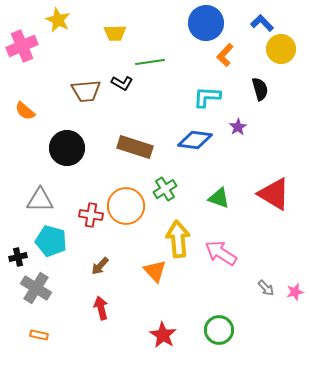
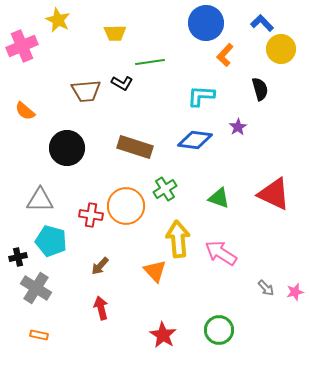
cyan L-shape: moved 6 px left, 1 px up
red triangle: rotated 6 degrees counterclockwise
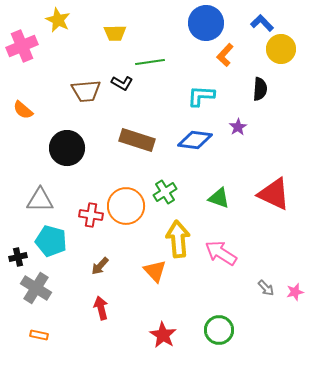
black semicircle: rotated 20 degrees clockwise
orange semicircle: moved 2 px left, 1 px up
brown rectangle: moved 2 px right, 7 px up
green cross: moved 3 px down
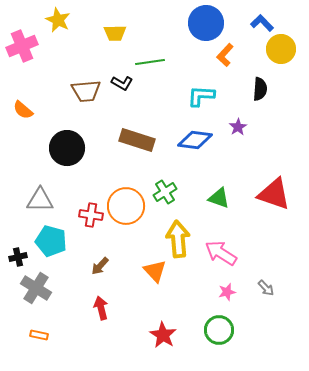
red triangle: rotated 6 degrees counterclockwise
pink star: moved 68 px left
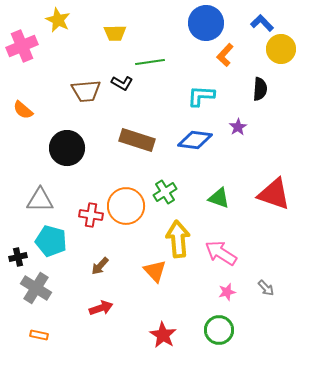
red arrow: rotated 85 degrees clockwise
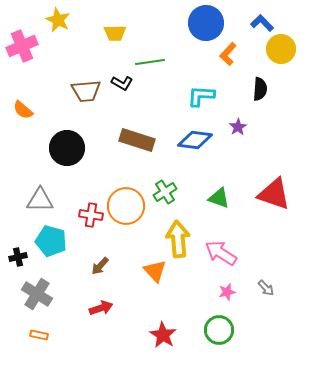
orange L-shape: moved 3 px right, 1 px up
gray cross: moved 1 px right, 6 px down
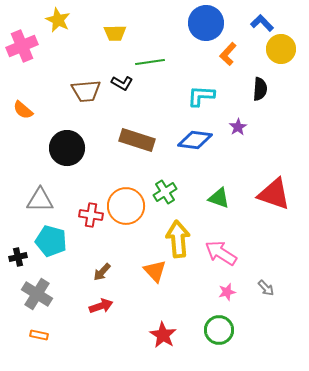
brown arrow: moved 2 px right, 6 px down
red arrow: moved 2 px up
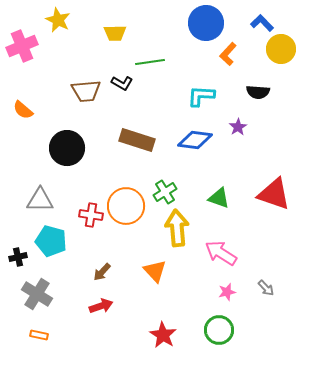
black semicircle: moved 2 px left, 3 px down; rotated 90 degrees clockwise
yellow arrow: moved 1 px left, 11 px up
